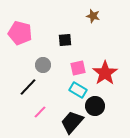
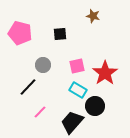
black square: moved 5 px left, 6 px up
pink square: moved 1 px left, 2 px up
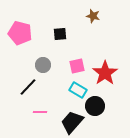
pink line: rotated 48 degrees clockwise
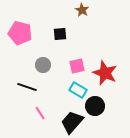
brown star: moved 11 px left, 6 px up; rotated 16 degrees clockwise
red star: rotated 15 degrees counterclockwise
black line: moved 1 px left; rotated 66 degrees clockwise
pink line: moved 1 px down; rotated 56 degrees clockwise
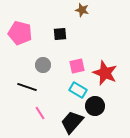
brown star: rotated 16 degrees counterclockwise
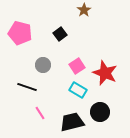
brown star: moved 2 px right; rotated 24 degrees clockwise
black square: rotated 32 degrees counterclockwise
pink square: rotated 21 degrees counterclockwise
black circle: moved 5 px right, 6 px down
black trapezoid: rotated 35 degrees clockwise
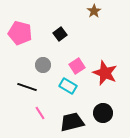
brown star: moved 10 px right, 1 px down
cyan rectangle: moved 10 px left, 4 px up
black circle: moved 3 px right, 1 px down
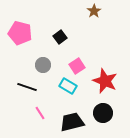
black square: moved 3 px down
red star: moved 8 px down
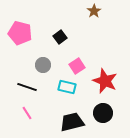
cyan rectangle: moved 1 px left, 1 px down; rotated 18 degrees counterclockwise
pink line: moved 13 px left
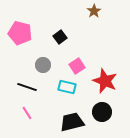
black circle: moved 1 px left, 1 px up
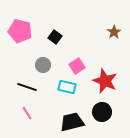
brown star: moved 20 px right, 21 px down
pink pentagon: moved 2 px up
black square: moved 5 px left; rotated 16 degrees counterclockwise
